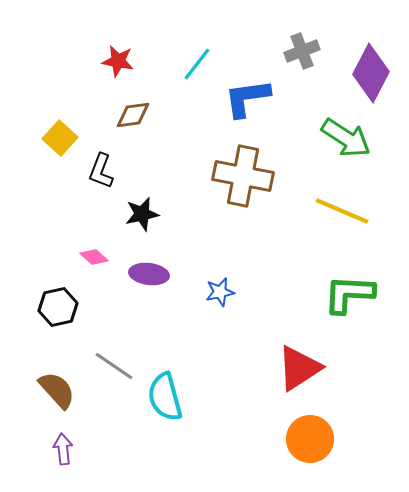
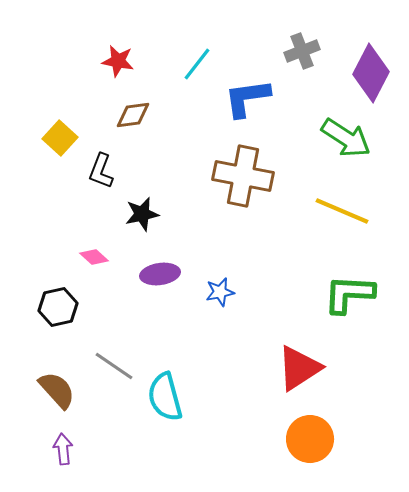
purple ellipse: moved 11 px right; rotated 15 degrees counterclockwise
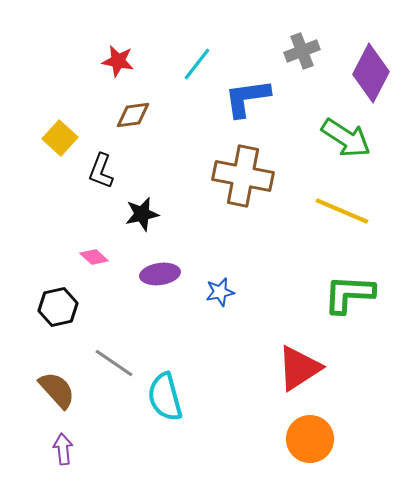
gray line: moved 3 px up
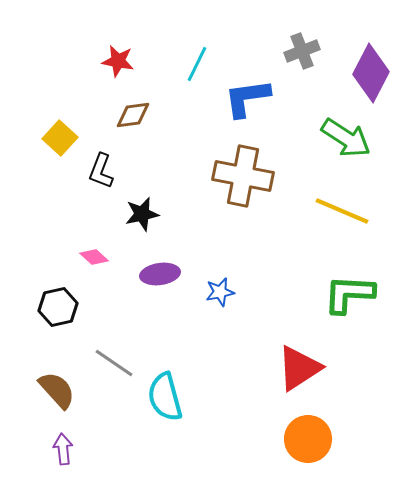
cyan line: rotated 12 degrees counterclockwise
orange circle: moved 2 px left
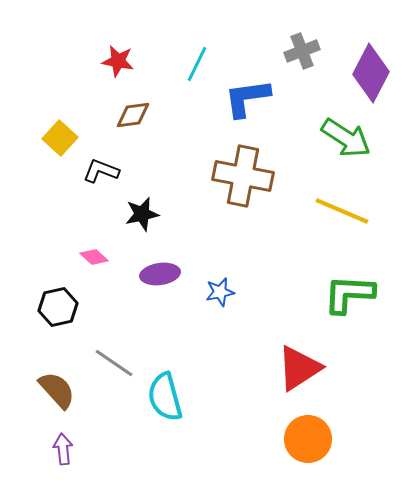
black L-shape: rotated 90 degrees clockwise
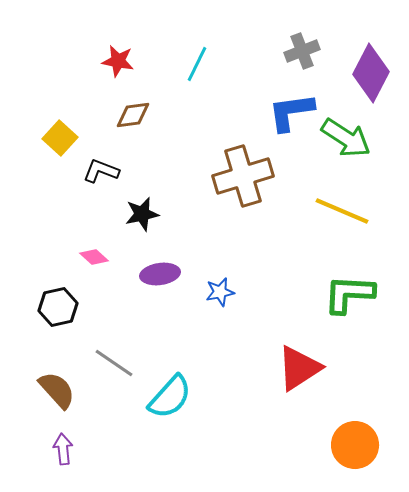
blue L-shape: moved 44 px right, 14 px down
brown cross: rotated 28 degrees counterclockwise
cyan semicircle: moved 5 px right; rotated 123 degrees counterclockwise
orange circle: moved 47 px right, 6 px down
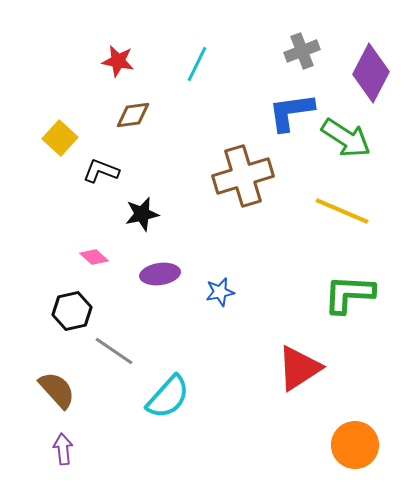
black hexagon: moved 14 px right, 4 px down
gray line: moved 12 px up
cyan semicircle: moved 2 px left
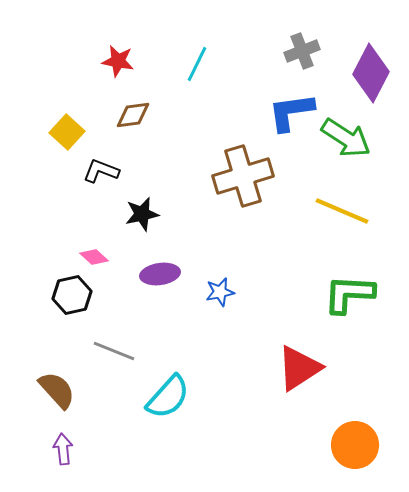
yellow square: moved 7 px right, 6 px up
black hexagon: moved 16 px up
gray line: rotated 12 degrees counterclockwise
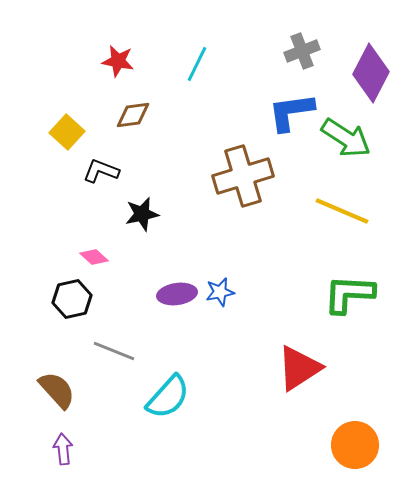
purple ellipse: moved 17 px right, 20 px down
black hexagon: moved 4 px down
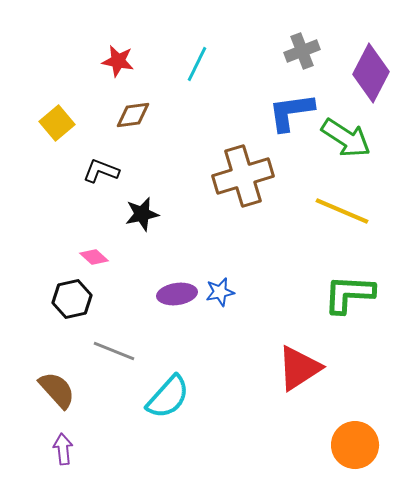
yellow square: moved 10 px left, 9 px up; rotated 8 degrees clockwise
